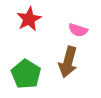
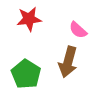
red star: rotated 20 degrees clockwise
pink semicircle: rotated 24 degrees clockwise
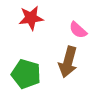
red star: moved 2 px right, 1 px up
green pentagon: rotated 16 degrees counterclockwise
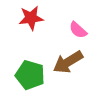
brown arrow: rotated 44 degrees clockwise
green pentagon: moved 4 px right, 1 px down
